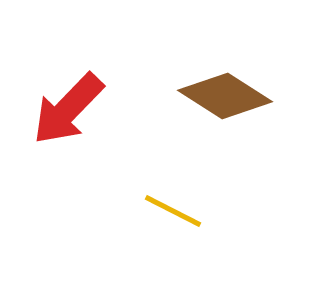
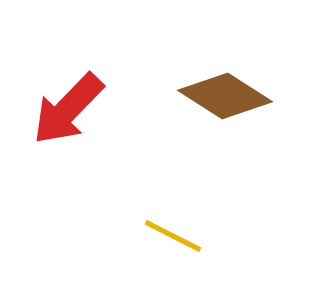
yellow line: moved 25 px down
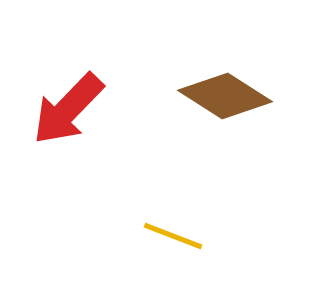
yellow line: rotated 6 degrees counterclockwise
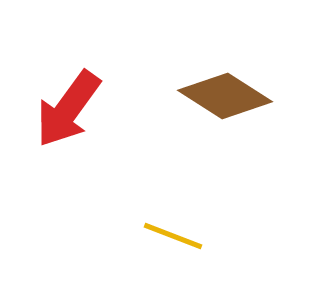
red arrow: rotated 8 degrees counterclockwise
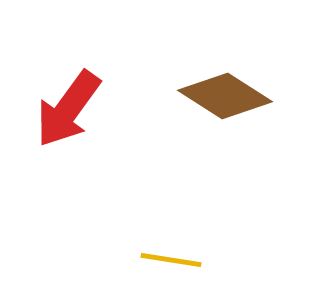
yellow line: moved 2 px left, 24 px down; rotated 12 degrees counterclockwise
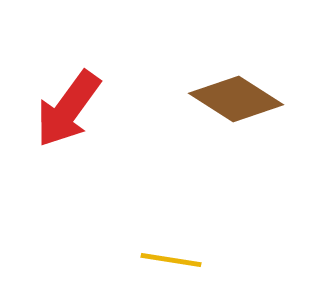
brown diamond: moved 11 px right, 3 px down
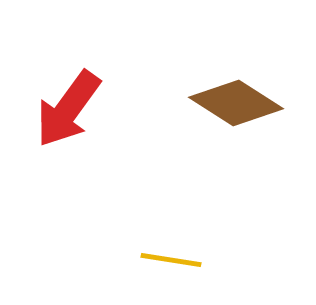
brown diamond: moved 4 px down
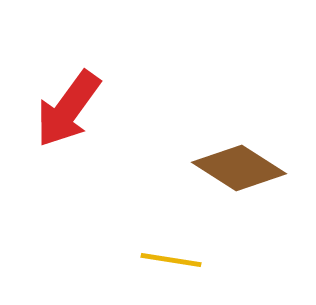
brown diamond: moved 3 px right, 65 px down
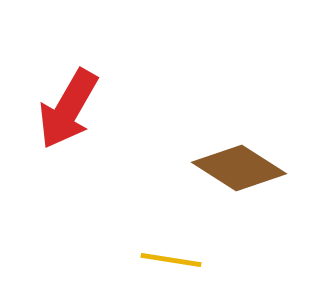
red arrow: rotated 6 degrees counterclockwise
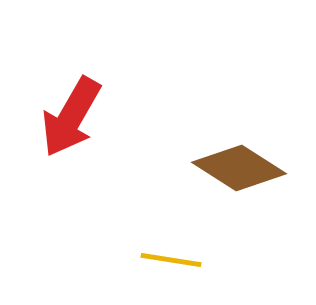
red arrow: moved 3 px right, 8 px down
